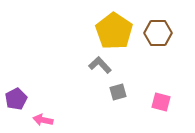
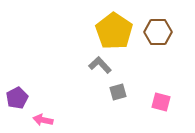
brown hexagon: moved 1 px up
purple pentagon: moved 1 px right, 1 px up
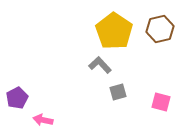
brown hexagon: moved 2 px right, 3 px up; rotated 12 degrees counterclockwise
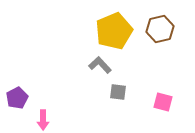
yellow pentagon: rotated 15 degrees clockwise
gray square: rotated 24 degrees clockwise
pink square: moved 2 px right
pink arrow: rotated 102 degrees counterclockwise
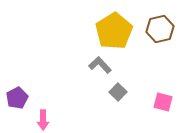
yellow pentagon: rotated 9 degrees counterclockwise
gray square: rotated 36 degrees clockwise
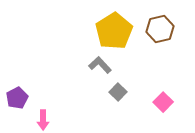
pink square: rotated 30 degrees clockwise
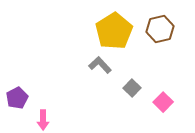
gray square: moved 14 px right, 4 px up
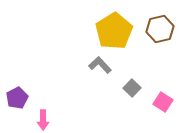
pink square: rotated 12 degrees counterclockwise
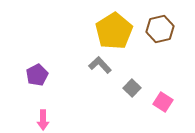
purple pentagon: moved 20 px right, 23 px up
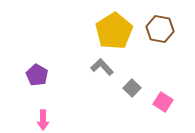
brown hexagon: rotated 24 degrees clockwise
gray L-shape: moved 2 px right, 2 px down
purple pentagon: rotated 15 degrees counterclockwise
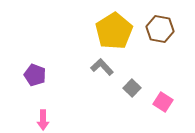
purple pentagon: moved 2 px left; rotated 10 degrees counterclockwise
